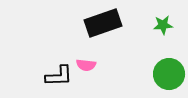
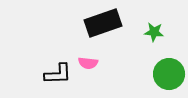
green star: moved 9 px left, 7 px down; rotated 12 degrees clockwise
pink semicircle: moved 2 px right, 2 px up
black L-shape: moved 1 px left, 2 px up
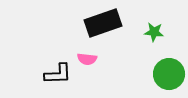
pink semicircle: moved 1 px left, 4 px up
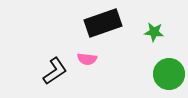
black L-shape: moved 3 px left, 3 px up; rotated 32 degrees counterclockwise
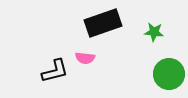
pink semicircle: moved 2 px left, 1 px up
black L-shape: rotated 20 degrees clockwise
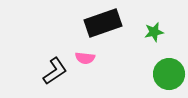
green star: rotated 18 degrees counterclockwise
black L-shape: rotated 20 degrees counterclockwise
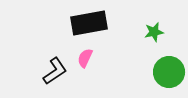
black rectangle: moved 14 px left; rotated 9 degrees clockwise
pink semicircle: rotated 108 degrees clockwise
green circle: moved 2 px up
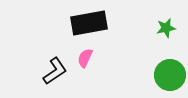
green star: moved 12 px right, 4 px up
green circle: moved 1 px right, 3 px down
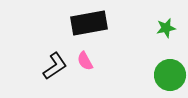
pink semicircle: moved 3 px down; rotated 54 degrees counterclockwise
black L-shape: moved 5 px up
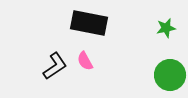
black rectangle: rotated 21 degrees clockwise
